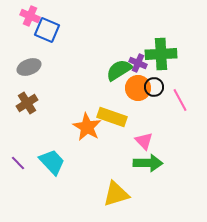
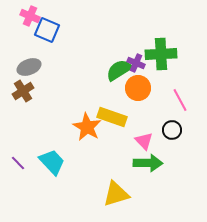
purple cross: moved 2 px left
black circle: moved 18 px right, 43 px down
brown cross: moved 4 px left, 12 px up
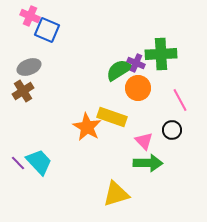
cyan trapezoid: moved 13 px left
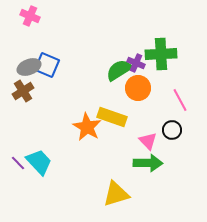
blue square: moved 35 px down
pink triangle: moved 4 px right
